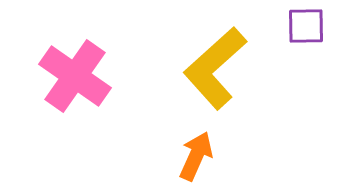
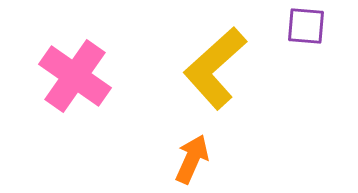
purple square: rotated 6 degrees clockwise
orange arrow: moved 4 px left, 3 px down
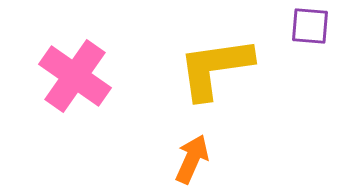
purple square: moved 4 px right
yellow L-shape: rotated 34 degrees clockwise
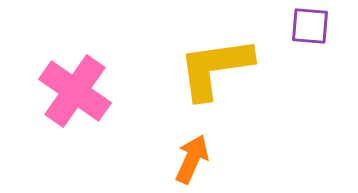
pink cross: moved 15 px down
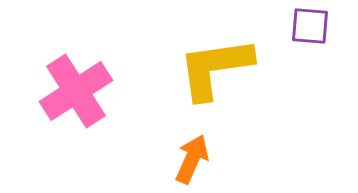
pink cross: moved 1 px right; rotated 22 degrees clockwise
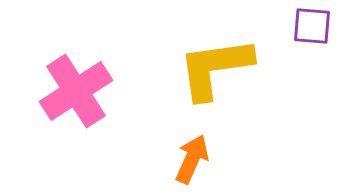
purple square: moved 2 px right
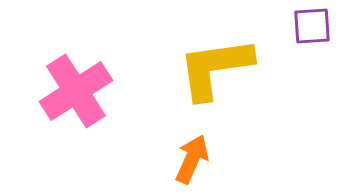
purple square: rotated 9 degrees counterclockwise
